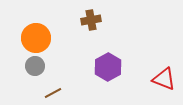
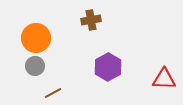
red triangle: rotated 20 degrees counterclockwise
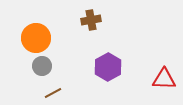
gray circle: moved 7 px right
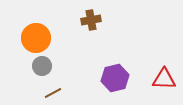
purple hexagon: moved 7 px right, 11 px down; rotated 16 degrees clockwise
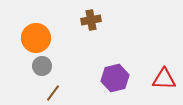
brown line: rotated 24 degrees counterclockwise
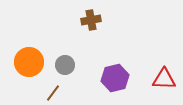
orange circle: moved 7 px left, 24 px down
gray circle: moved 23 px right, 1 px up
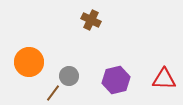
brown cross: rotated 36 degrees clockwise
gray circle: moved 4 px right, 11 px down
purple hexagon: moved 1 px right, 2 px down
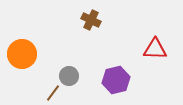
orange circle: moved 7 px left, 8 px up
red triangle: moved 9 px left, 30 px up
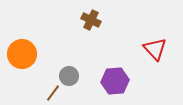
red triangle: rotated 45 degrees clockwise
purple hexagon: moved 1 px left, 1 px down; rotated 8 degrees clockwise
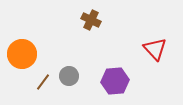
brown line: moved 10 px left, 11 px up
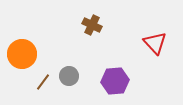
brown cross: moved 1 px right, 5 px down
red triangle: moved 6 px up
